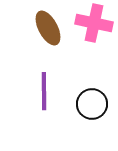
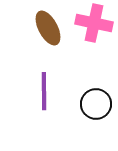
black circle: moved 4 px right
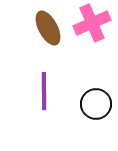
pink cross: moved 2 px left; rotated 36 degrees counterclockwise
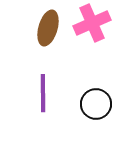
brown ellipse: rotated 44 degrees clockwise
purple line: moved 1 px left, 2 px down
